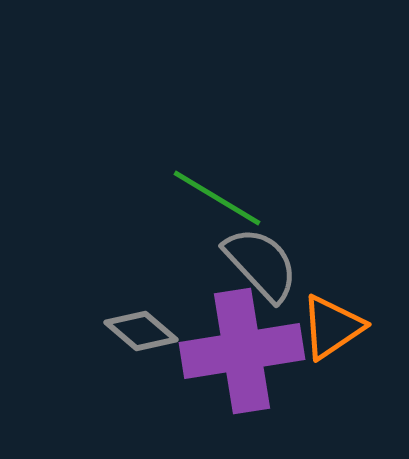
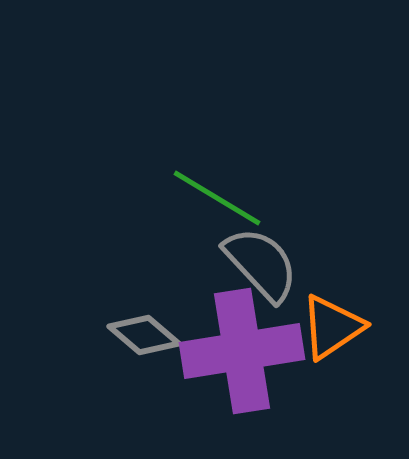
gray diamond: moved 3 px right, 4 px down
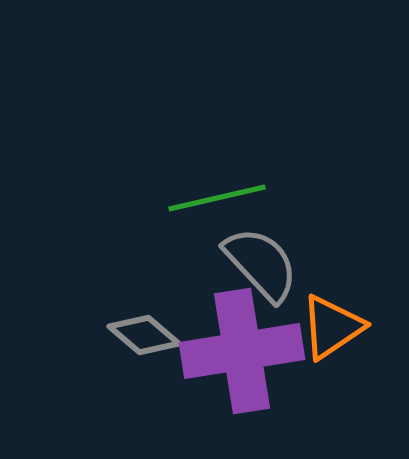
green line: rotated 44 degrees counterclockwise
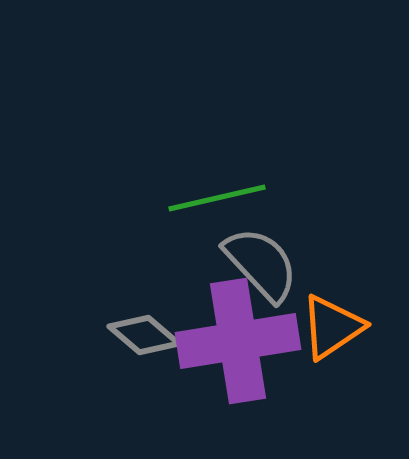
purple cross: moved 4 px left, 10 px up
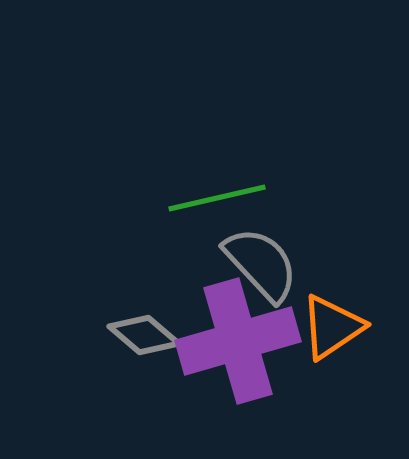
purple cross: rotated 7 degrees counterclockwise
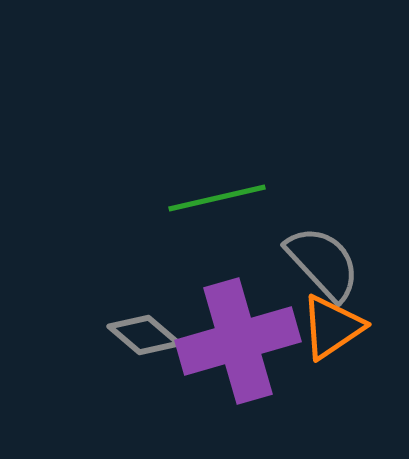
gray semicircle: moved 62 px right, 1 px up
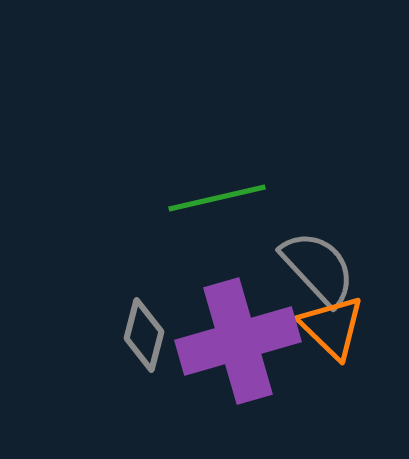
gray semicircle: moved 5 px left, 5 px down
orange triangle: rotated 42 degrees counterclockwise
gray diamond: rotated 64 degrees clockwise
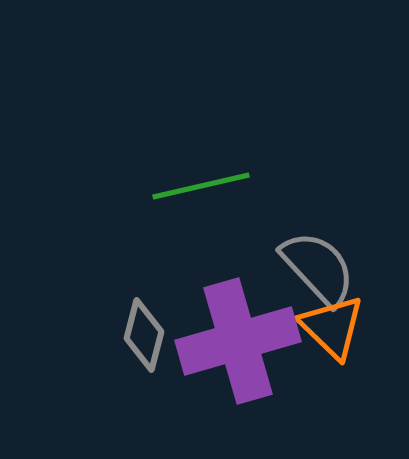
green line: moved 16 px left, 12 px up
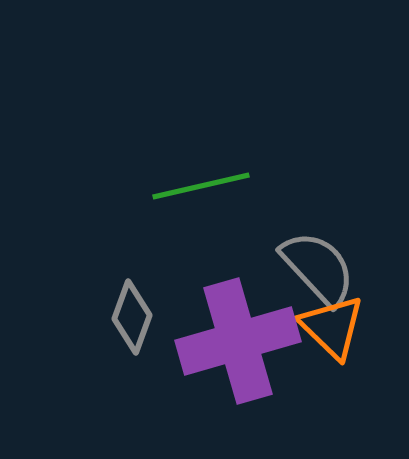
gray diamond: moved 12 px left, 18 px up; rotated 6 degrees clockwise
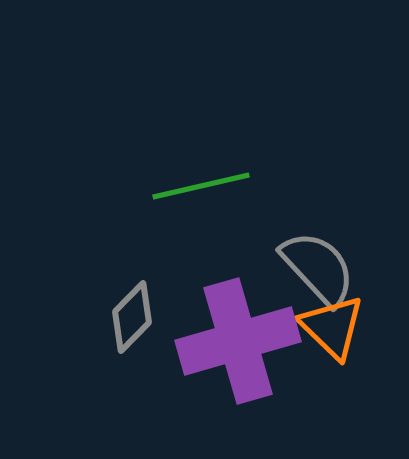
gray diamond: rotated 24 degrees clockwise
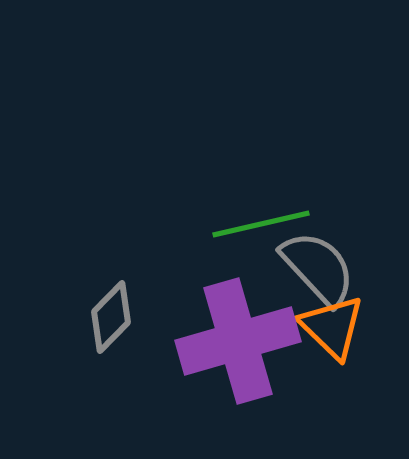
green line: moved 60 px right, 38 px down
gray diamond: moved 21 px left
